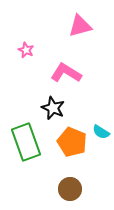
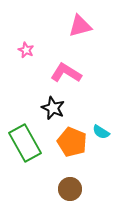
green rectangle: moved 1 px left, 1 px down; rotated 9 degrees counterclockwise
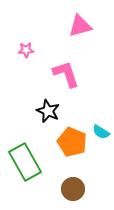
pink star: rotated 28 degrees counterclockwise
pink L-shape: moved 1 px down; rotated 40 degrees clockwise
black star: moved 5 px left, 3 px down
green rectangle: moved 19 px down
brown circle: moved 3 px right
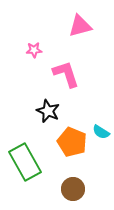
pink star: moved 8 px right
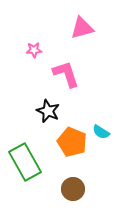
pink triangle: moved 2 px right, 2 px down
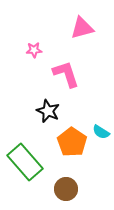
orange pentagon: rotated 12 degrees clockwise
green rectangle: rotated 12 degrees counterclockwise
brown circle: moved 7 px left
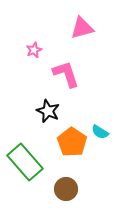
pink star: rotated 21 degrees counterclockwise
cyan semicircle: moved 1 px left
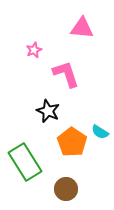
pink triangle: rotated 20 degrees clockwise
green rectangle: rotated 9 degrees clockwise
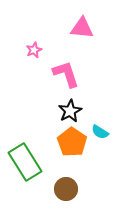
black star: moved 22 px right; rotated 20 degrees clockwise
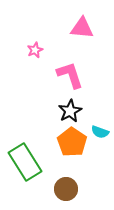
pink star: moved 1 px right
pink L-shape: moved 4 px right, 1 px down
cyan semicircle: rotated 12 degrees counterclockwise
